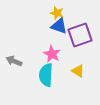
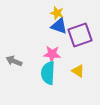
pink star: rotated 24 degrees counterclockwise
cyan semicircle: moved 2 px right, 2 px up
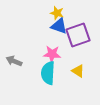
purple square: moved 2 px left
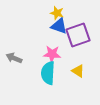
gray arrow: moved 3 px up
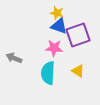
pink star: moved 2 px right, 6 px up
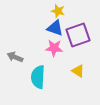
yellow star: moved 1 px right, 2 px up
blue triangle: moved 4 px left, 2 px down
gray arrow: moved 1 px right, 1 px up
cyan semicircle: moved 10 px left, 4 px down
